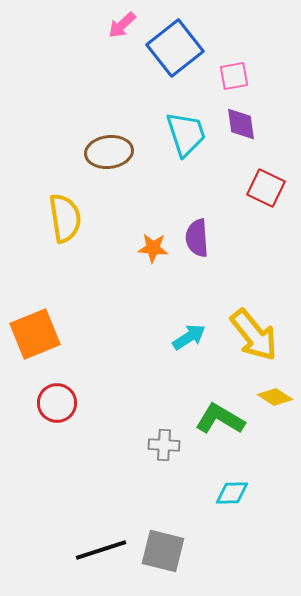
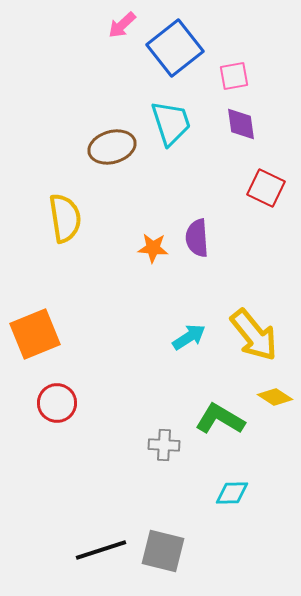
cyan trapezoid: moved 15 px left, 11 px up
brown ellipse: moved 3 px right, 5 px up; rotated 9 degrees counterclockwise
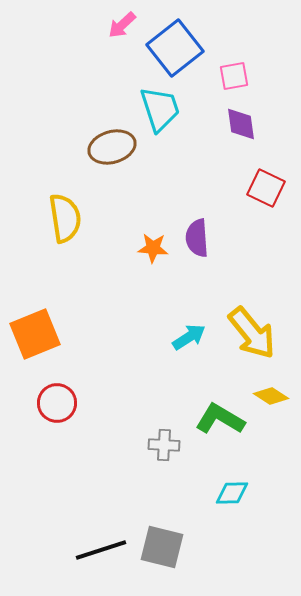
cyan trapezoid: moved 11 px left, 14 px up
yellow arrow: moved 2 px left, 2 px up
yellow diamond: moved 4 px left, 1 px up
gray square: moved 1 px left, 4 px up
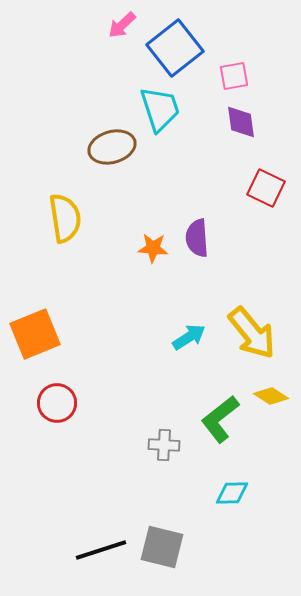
purple diamond: moved 2 px up
green L-shape: rotated 69 degrees counterclockwise
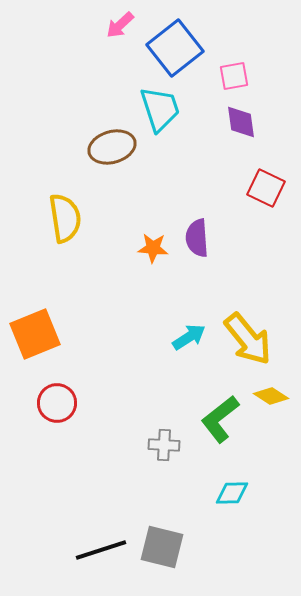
pink arrow: moved 2 px left
yellow arrow: moved 4 px left, 6 px down
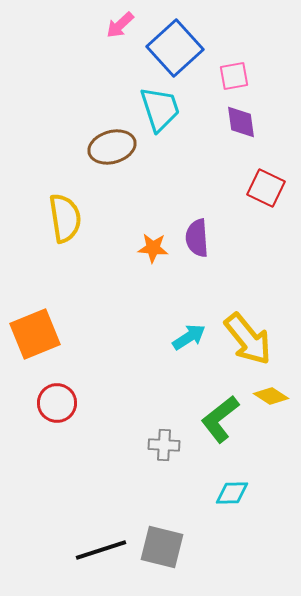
blue square: rotated 4 degrees counterclockwise
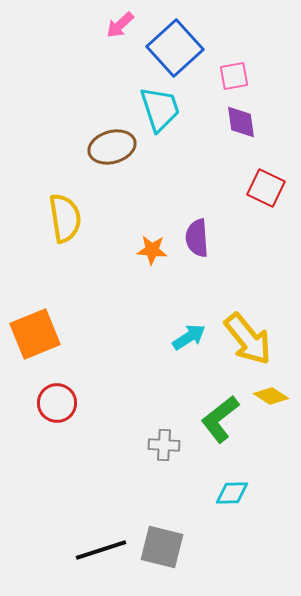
orange star: moved 1 px left, 2 px down
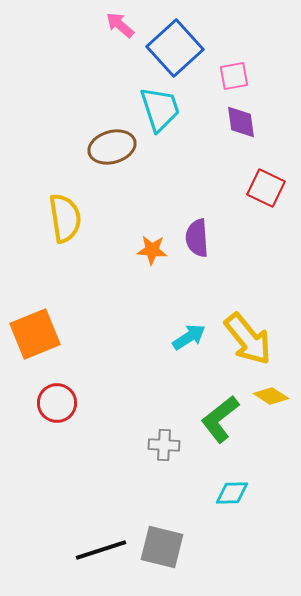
pink arrow: rotated 84 degrees clockwise
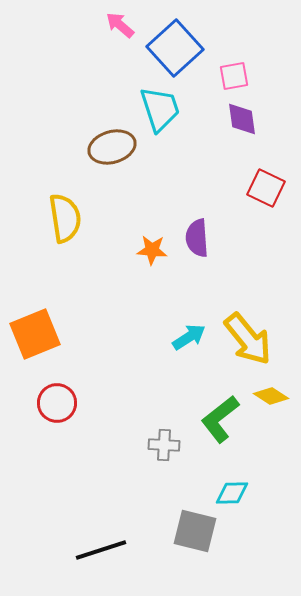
purple diamond: moved 1 px right, 3 px up
gray square: moved 33 px right, 16 px up
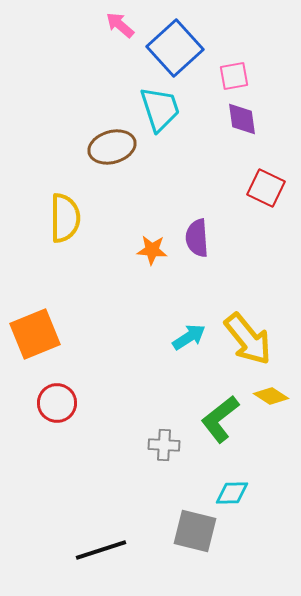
yellow semicircle: rotated 9 degrees clockwise
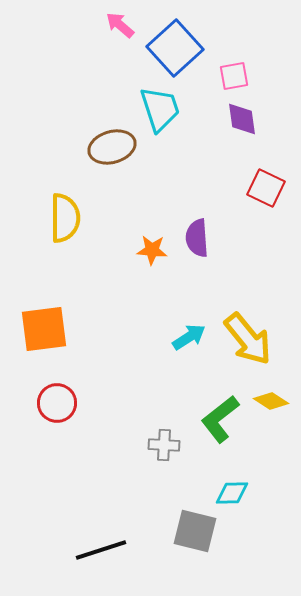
orange square: moved 9 px right, 5 px up; rotated 15 degrees clockwise
yellow diamond: moved 5 px down
